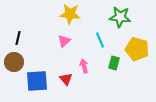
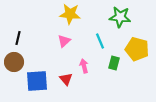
cyan line: moved 1 px down
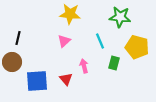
yellow pentagon: moved 2 px up
brown circle: moved 2 px left
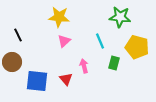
yellow star: moved 11 px left, 3 px down
black line: moved 3 px up; rotated 40 degrees counterclockwise
blue square: rotated 10 degrees clockwise
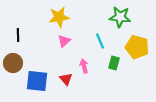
yellow star: rotated 15 degrees counterclockwise
black line: rotated 24 degrees clockwise
brown circle: moved 1 px right, 1 px down
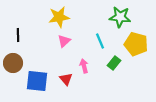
yellow pentagon: moved 1 px left, 3 px up
green rectangle: rotated 24 degrees clockwise
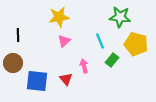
green rectangle: moved 2 px left, 3 px up
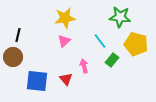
yellow star: moved 6 px right, 1 px down
black line: rotated 16 degrees clockwise
cyan line: rotated 14 degrees counterclockwise
brown circle: moved 6 px up
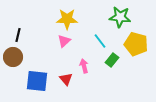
yellow star: moved 2 px right, 1 px down; rotated 10 degrees clockwise
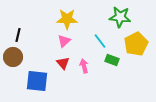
yellow pentagon: rotated 30 degrees clockwise
green rectangle: rotated 72 degrees clockwise
red triangle: moved 3 px left, 16 px up
